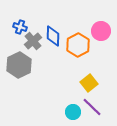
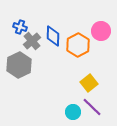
gray cross: moved 1 px left
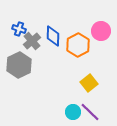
blue cross: moved 1 px left, 2 px down
purple line: moved 2 px left, 5 px down
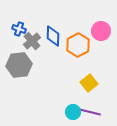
gray hexagon: rotated 20 degrees clockwise
purple line: rotated 30 degrees counterclockwise
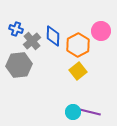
blue cross: moved 3 px left
yellow square: moved 11 px left, 12 px up
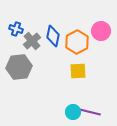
blue diamond: rotated 10 degrees clockwise
orange hexagon: moved 1 px left, 3 px up
gray hexagon: moved 2 px down
yellow square: rotated 36 degrees clockwise
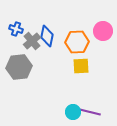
pink circle: moved 2 px right
blue diamond: moved 6 px left
orange hexagon: rotated 25 degrees clockwise
yellow square: moved 3 px right, 5 px up
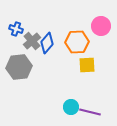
pink circle: moved 2 px left, 5 px up
blue diamond: moved 7 px down; rotated 30 degrees clockwise
yellow square: moved 6 px right, 1 px up
cyan circle: moved 2 px left, 5 px up
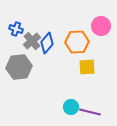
yellow square: moved 2 px down
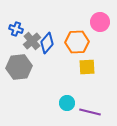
pink circle: moved 1 px left, 4 px up
cyan circle: moved 4 px left, 4 px up
